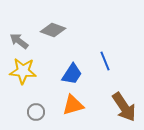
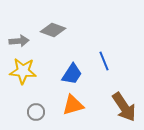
gray arrow: rotated 138 degrees clockwise
blue line: moved 1 px left
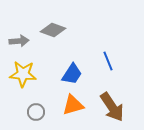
blue line: moved 4 px right
yellow star: moved 3 px down
brown arrow: moved 12 px left
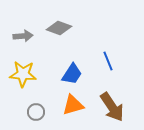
gray diamond: moved 6 px right, 2 px up
gray arrow: moved 4 px right, 5 px up
